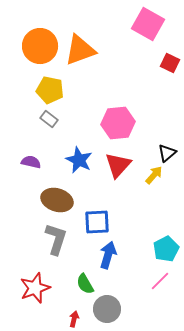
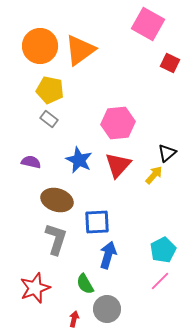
orange triangle: rotated 16 degrees counterclockwise
cyan pentagon: moved 3 px left, 1 px down
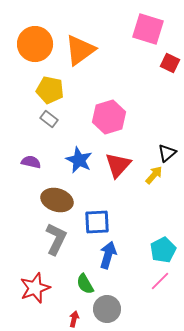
pink square: moved 5 px down; rotated 12 degrees counterclockwise
orange circle: moved 5 px left, 2 px up
pink hexagon: moved 9 px left, 6 px up; rotated 12 degrees counterclockwise
gray L-shape: rotated 8 degrees clockwise
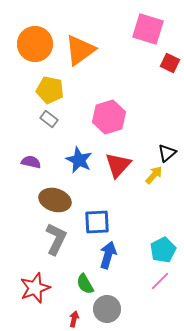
brown ellipse: moved 2 px left
